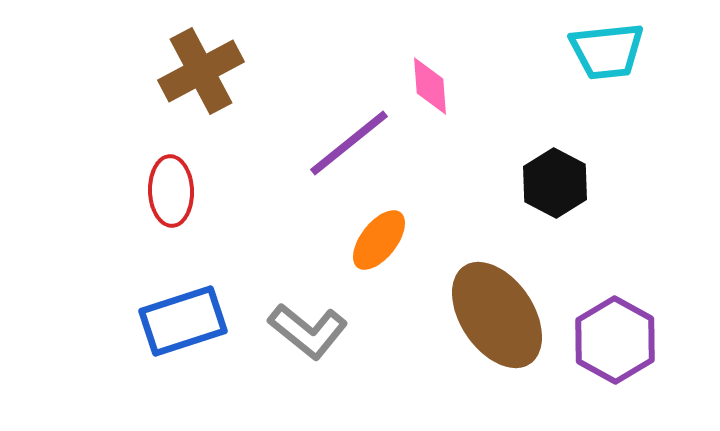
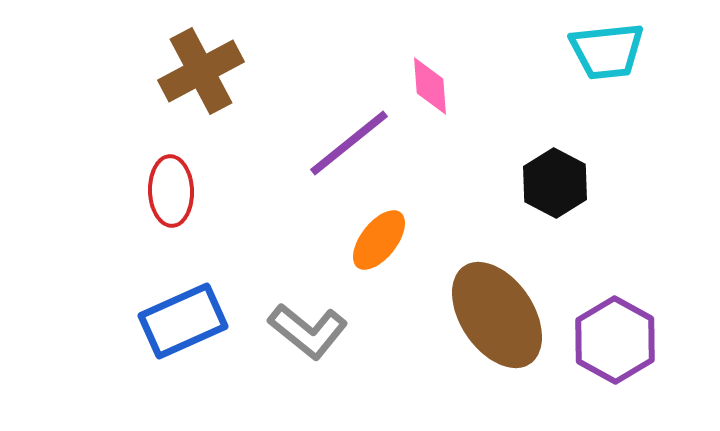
blue rectangle: rotated 6 degrees counterclockwise
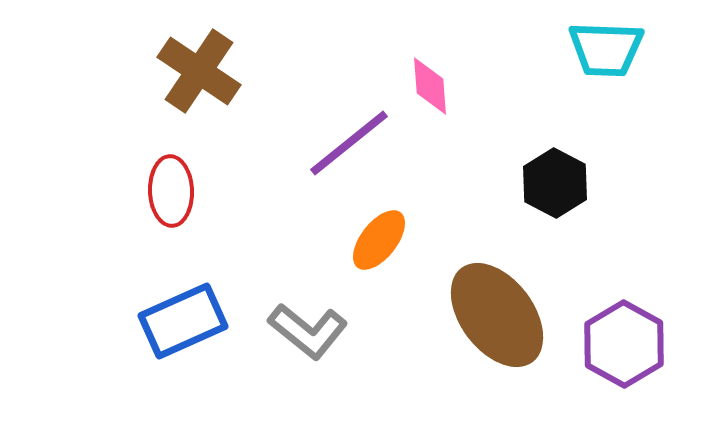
cyan trapezoid: moved 1 px left, 2 px up; rotated 8 degrees clockwise
brown cross: moved 2 px left; rotated 28 degrees counterclockwise
brown ellipse: rotated 3 degrees counterclockwise
purple hexagon: moved 9 px right, 4 px down
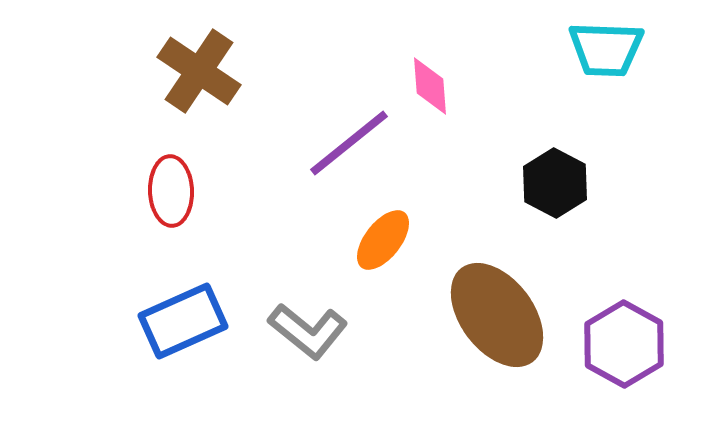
orange ellipse: moved 4 px right
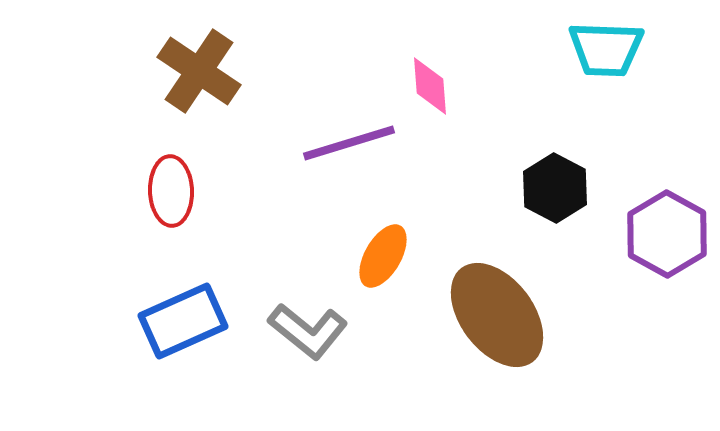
purple line: rotated 22 degrees clockwise
black hexagon: moved 5 px down
orange ellipse: moved 16 px down; rotated 8 degrees counterclockwise
purple hexagon: moved 43 px right, 110 px up
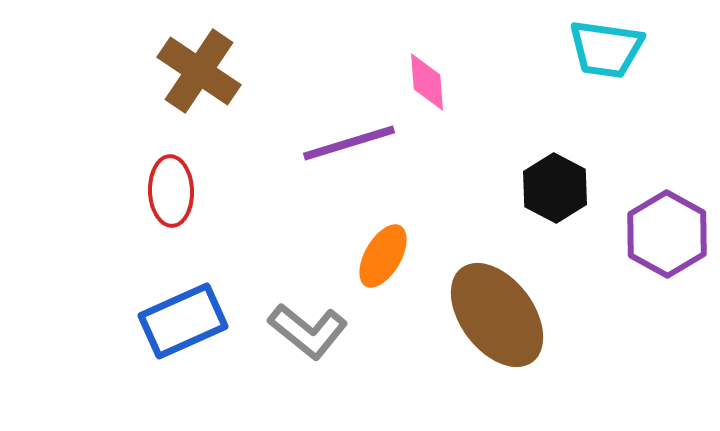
cyan trapezoid: rotated 6 degrees clockwise
pink diamond: moved 3 px left, 4 px up
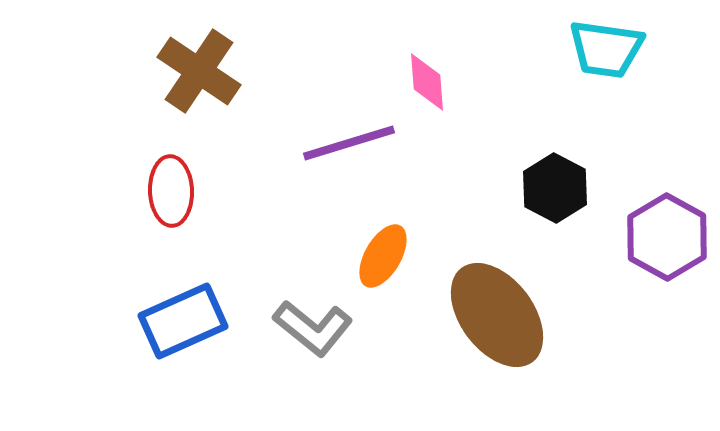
purple hexagon: moved 3 px down
gray L-shape: moved 5 px right, 3 px up
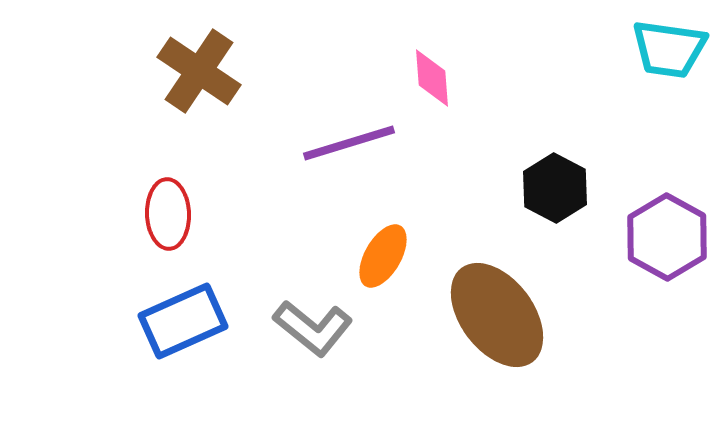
cyan trapezoid: moved 63 px right
pink diamond: moved 5 px right, 4 px up
red ellipse: moved 3 px left, 23 px down
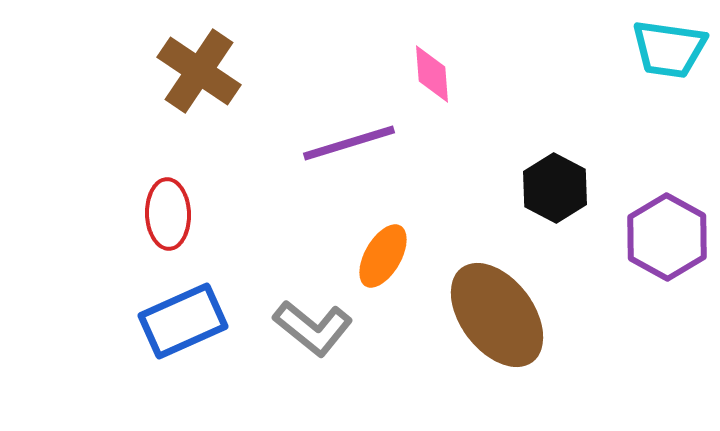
pink diamond: moved 4 px up
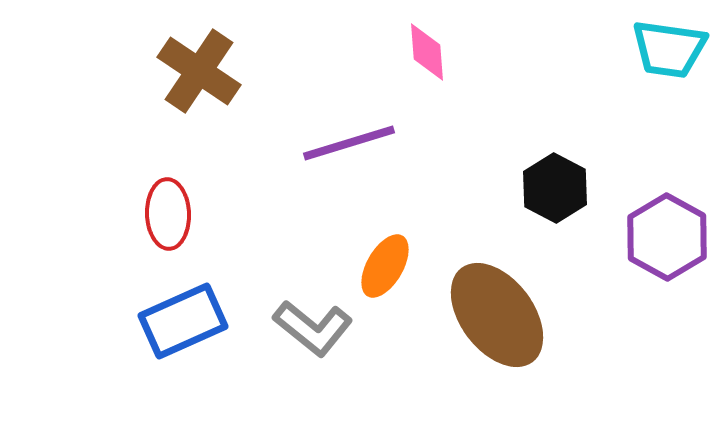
pink diamond: moved 5 px left, 22 px up
orange ellipse: moved 2 px right, 10 px down
